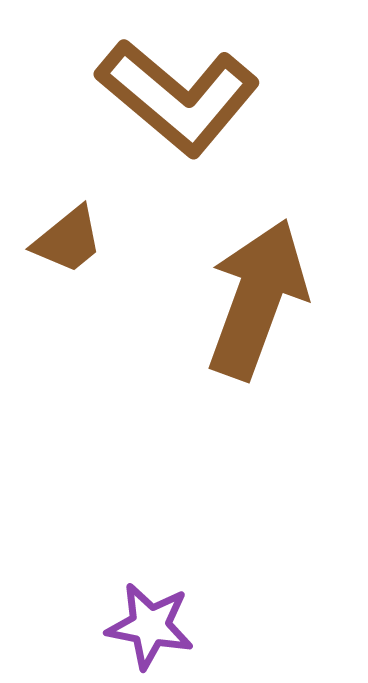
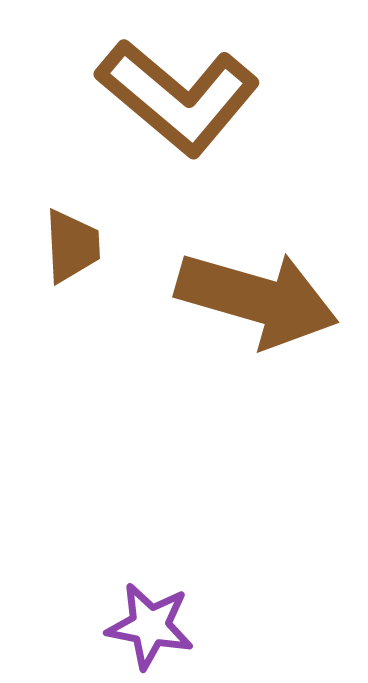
brown trapezoid: moved 4 px right, 6 px down; rotated 54 degrees counterclockwise
brown arrow: rotated 86 degrees clockwise
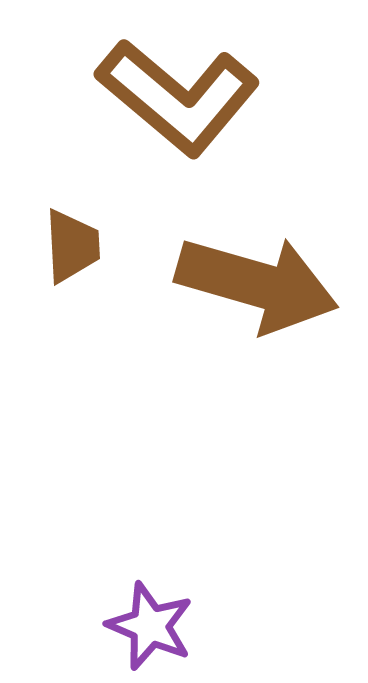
brown arrow: moved 15 px up
purple star: rotated 12 degrees clockwise
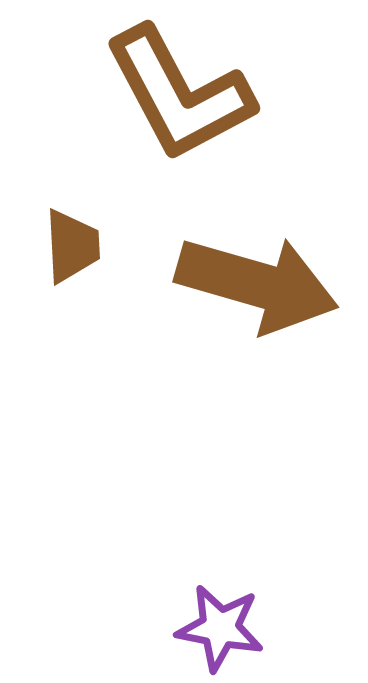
brown L-shape: moved 1 px right, 3 px up; rotated 22 degrees clockwise
purple star: moved 70 px right, 2 px down; rotated 12 degrees counterclockwise
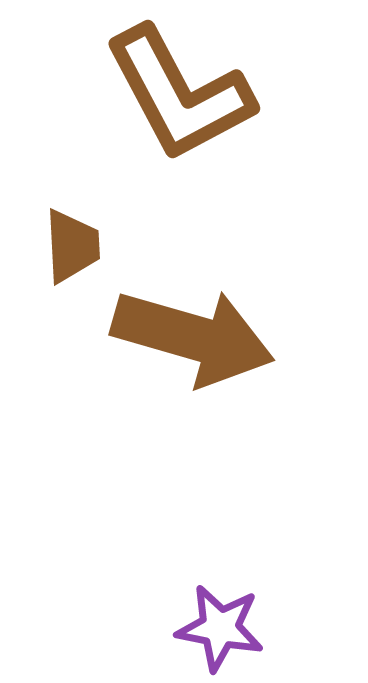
brown arrow: moved 64 px left, 53 px down
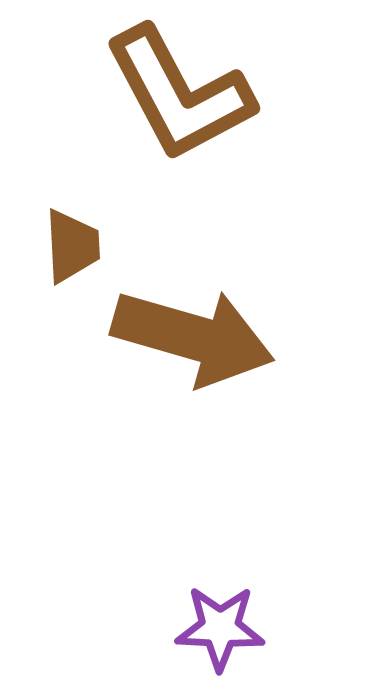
purple star: rotated 8 degrees counterclockwise
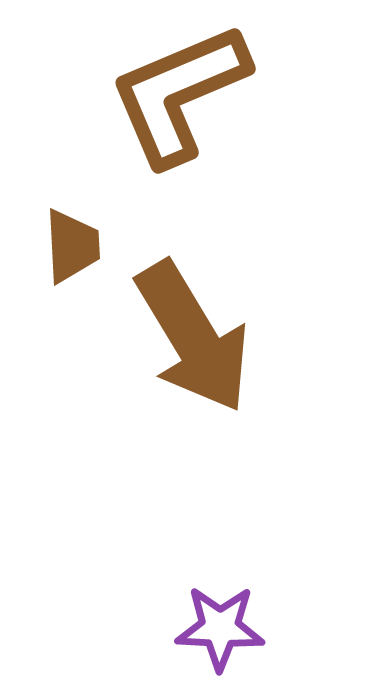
brown L-shape: rotated 95 degrees clockwise
brown arrow: rotated 43 degrees clockwise
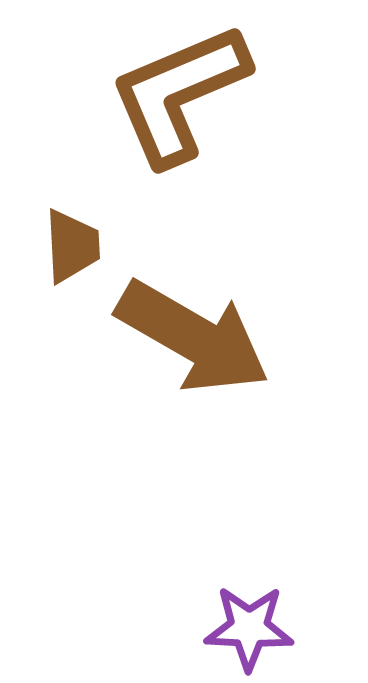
brown arrow: rotated 29 degrees counterclockwise
purple star: moved 29 px right
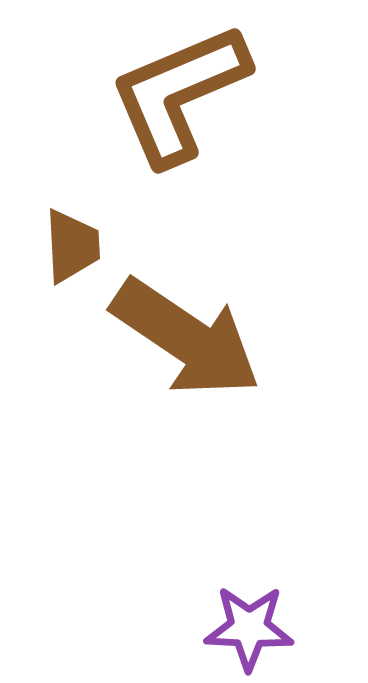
brown arrow: moved 7 px left, 1 px down; rotated 4 degrees clockwise
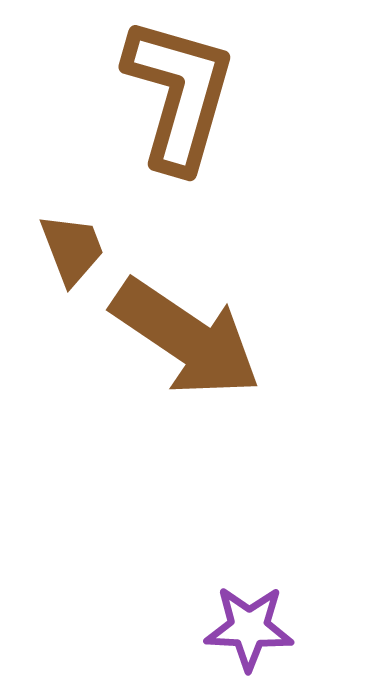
brown L-shape: rotated 129 degrees clockwise
brown trapezoid: moved 3 px down; rotated 18 degrees counterclockwise
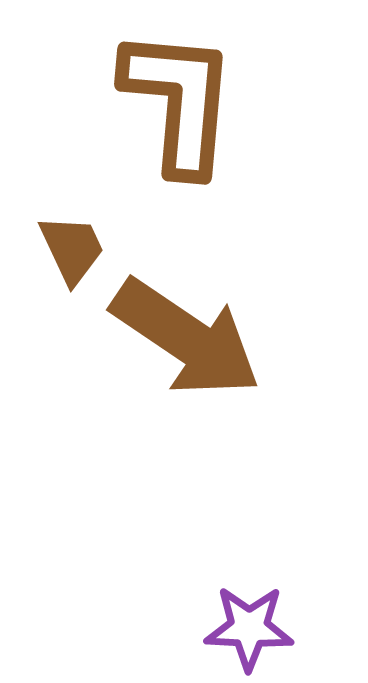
brown L-shape: moved 7 px down; rotated 11 degrees counterclockwise
brown trapezoid: rotated 4 degrees counterclockwise
